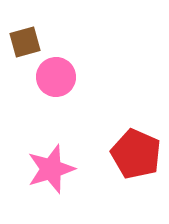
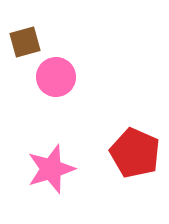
red pentagon: moved 1 px left, 1 px up
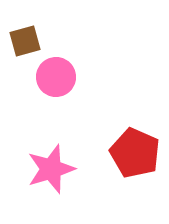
brown square: moved 1 px up
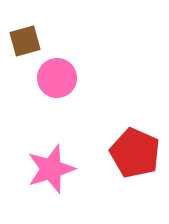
pink circle: moved 1 px right, 1 px down
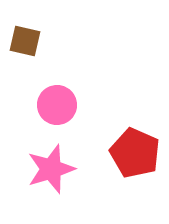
brown square: rotated 28 degrees clockwise
pink circle: moved 27 px down
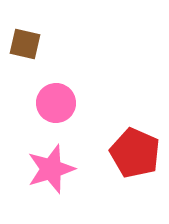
brown square: moved 3 px down
pink circle: moved 1 px left, 2 px up
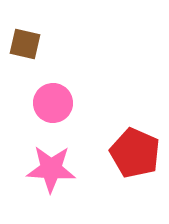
pink circle: moved 3 px left
pink star: rotated 21 degrees clockwise
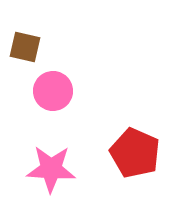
brown square: moved 3 px down
pink circle: moved 12 px up
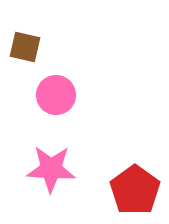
pink circle: moved 3 px right, 4 px down
red pentagon: moved 37 px down; rotated 12 degrees clockwise
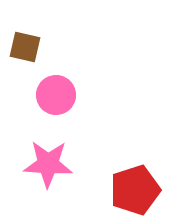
pink star: moved 3 px left, 5 px up
red pentagon: rotated 18 degrees clockwise
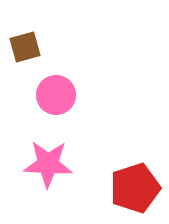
brown square: rotated 28 degrees counterclockwise
red pentagon: moved 2 px up
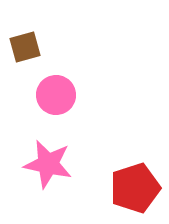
pink star: rotated 9 degrees clockwise
